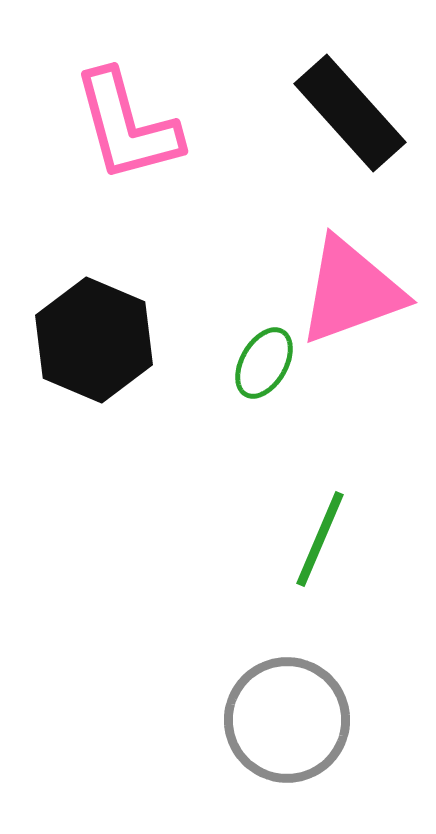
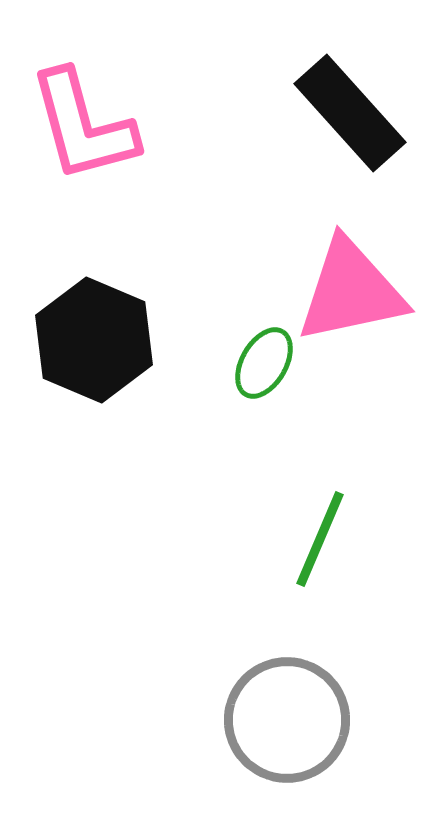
pink L-shape: moved 44 px left
pink triangle: rotated 8 degrees clockwise
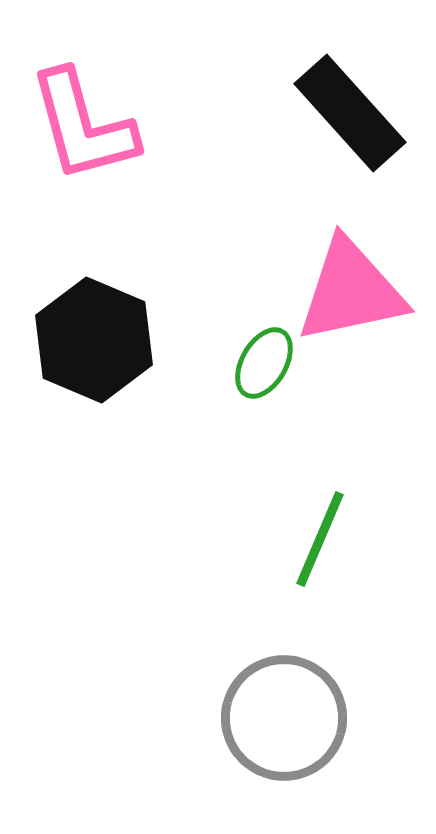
gray circle: moved 3 px left, 2 px up
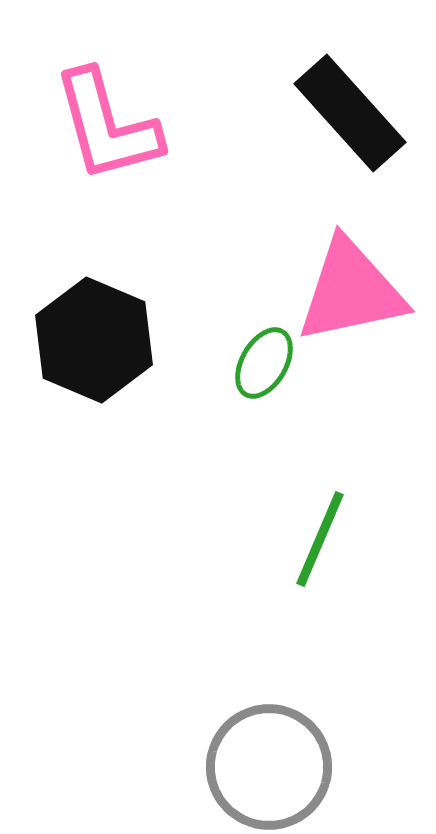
pink L-shape: moved 24 px right
gray circle: moved 15 px left, 49 px down
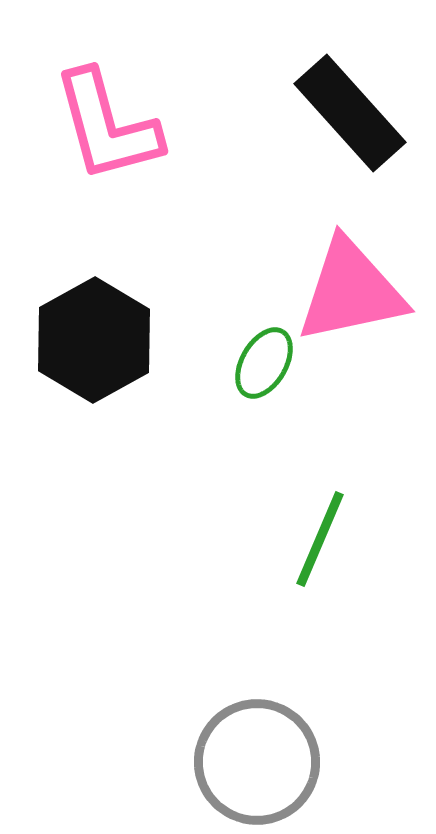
black hexagon: rotated 8 degrees clockwise
gray circle: moved 12 px left, 5 px up
